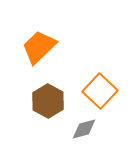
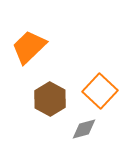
orange trapezoid: moved 10 px left
brown hexagon: moved 2 px right, 2 px up
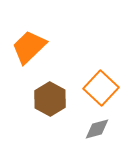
orange square: moved 1 px right, 3 px up
gray diamond: moved 13 px right
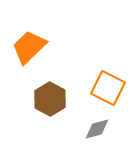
orange square: moved 7 px right; rotated 16 degrees counterclockwise
